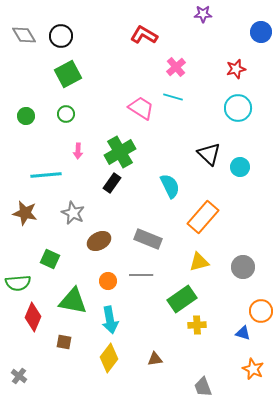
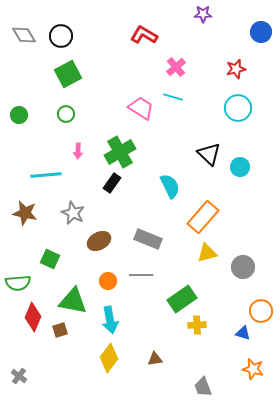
green circle at (26, 116): moved 7 px left, 1 px up
yellow triangle at (199, 262): moved 8 px right, 9 px up
brown square at (64, 342): moved 4 px left, 12 px up; rotated 28 degrees counterclockwise
orange star at (253, 369): rotated 10 degrees counterclockwise
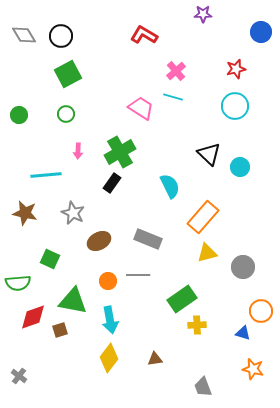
pink cross at (176, 67): moved 4 px down
cyan circle at (238, 108): moved 3 px left, 2 px up
gray line at (141, 275): moved 3 px left
red diamond at (33, 317): rotated 48 degrees clockwise
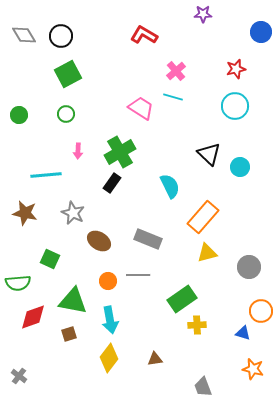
brown ellipse at (99, 241): rotated 60 degrees clockwise
gray circle at (243, 267): moved 6 px right
brown square at (60, 330): moved 9 px right, 4 px down
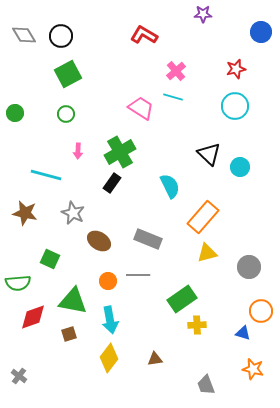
green circle at (19, 115): moved 4 px left, 2 px up
cyan line at (46, 175): rotated 20 degrees clockwise
gray trapezoid at (203, 387): moved 3 px right, 2 px up
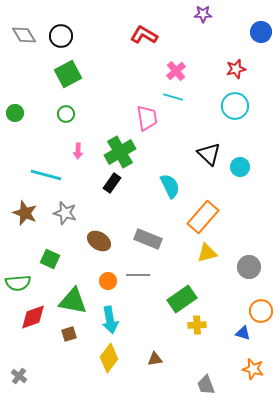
pink trapezoid at (141, 108): moved 6 px right, 10 px down; rotated 48 degrees clockwise
brown star at (25, 213): rotated 10 degrees clockwise
gray star at (73, 213): moved 8 px left; rotated 10 degrees counterclockwise
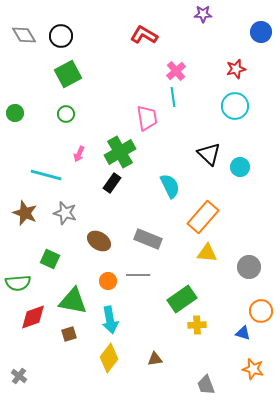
cyan line at (173, 97): rotated 66 degrees clockwise
pink arrow at (78, 151): moved 1 px right, 3 px down; rotated 21 degrees clockwise
yellow triangle at (207, 253): rotated 20 degrees clockwise
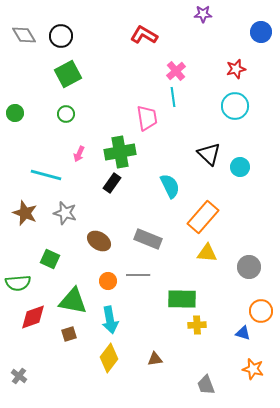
green cross at (120, 152): rotated 20 degrees clockwise
green rectangle at (182, 299): rotated 36 degrees clockwise
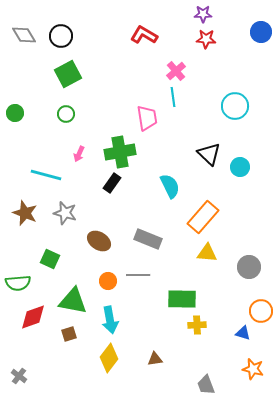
red star at (236, 69): moved 30 px left, 30 px up; rotated 18 degrees clockwise
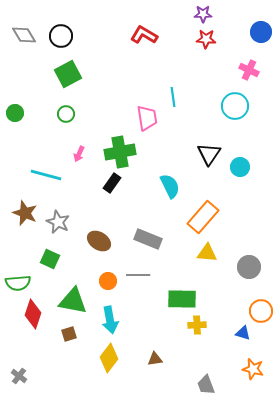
pink cross at (176, 71): moved 73 px right, 1 px up; rotated 24 degrees counterclockwise
black triangle at (209, 154): rotated 20 degrees clockwise
gray star at (65, 213): moved 7 px left, 9 px down; rotated 10 degrees clockwise
red diamond at (33, 317): moved 3 px up; rotated 52 degrees counterclockwise
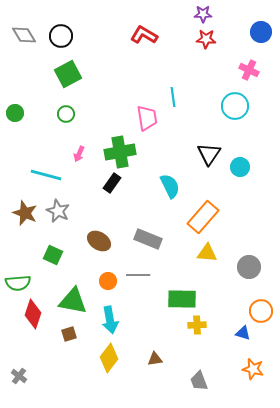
gray star at (58, 222): moved 11 px up
green square at (50, 259): moved 3 px right, 4 px up
gray trapezoid at (206, 385): moved 7 px left, 4 px up
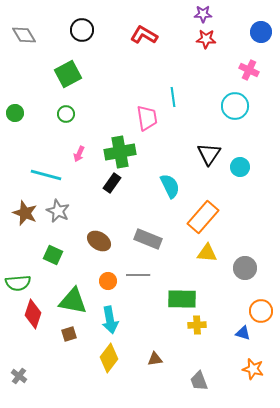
black circle at (61, 36): moved 21 px right, 6 px up
gray circle at (249, 267): moved 4 px left, 1 px down
